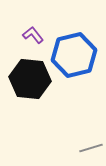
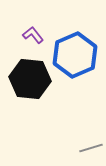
blue hexagon: moved 1 px right; rotated 9 degrees counterclockwise
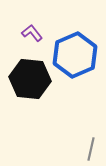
purple L-shape: moved 1 px left, 2 px up
gray line: moved 1 px down; rotated 60 degrees counterclockwise
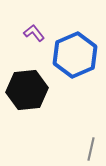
purple L-shape: moved 2 px right
black hexagon: moved 3 px left, 11 px down; rotated 12 degrees counterclockwise
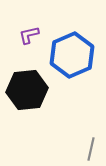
purple L-shape: moved 5 px left, 2 px down; rotated 65 degrees counterclockwise
blue hexagon: moved 3 px left
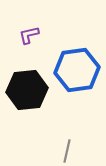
blue hexagon: moved 5 px right, 15 px down; rotated 15 degrees clockwise
gray line: moved 24 px left, 2 px down
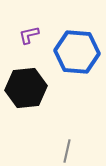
blue hexagon: moved 18 px up; rotated 12 degrees clockwise
black hexagon: moved 1 px left, 2 px up
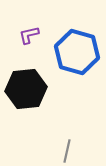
blue hexagon: rotated 12 degrees clockwise
black hexagon: moved 1 px down
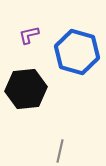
gray line: moved 7 px left
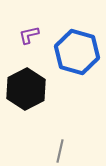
black hexagon: rotated 21 degrees counterclockwise
